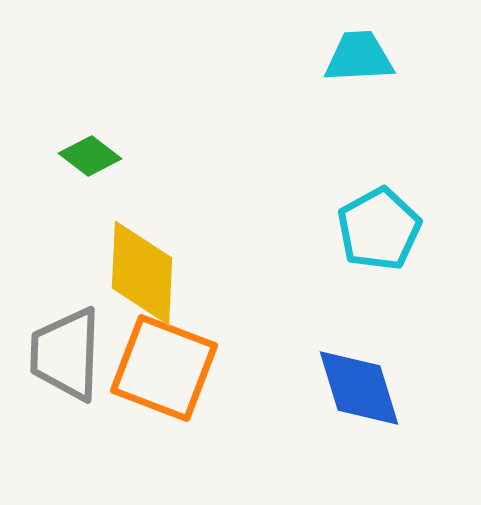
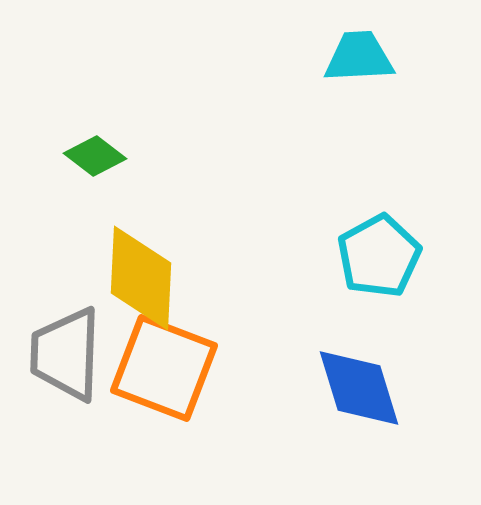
green diamond: moved 5 px right
cyan pentagon: moved 27 px down
yellow diamond: moved 1 px left, 5 px down
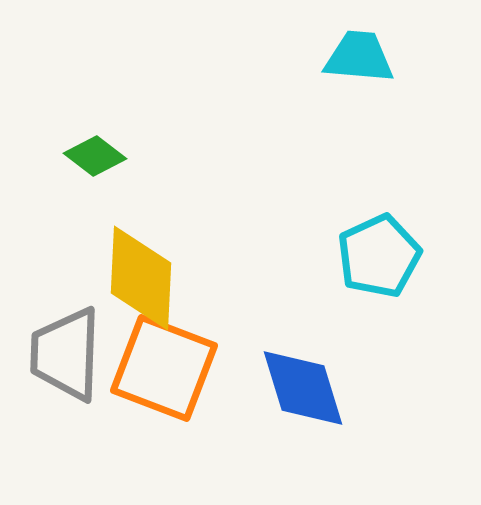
cyan trapezoid: rotated 8 degrees clockwise
cyan pentagon: rotated 4 degrees clockwise
blue diamond: moved 56 px left
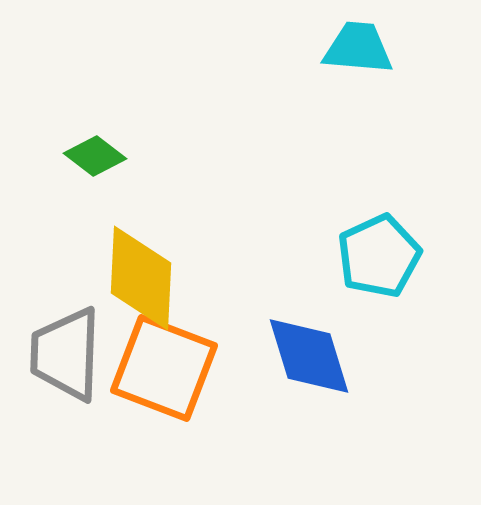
cyan trapezoid: moved 1 px left, 9 px up
blue diamond: moved 6 px right, 32 px up
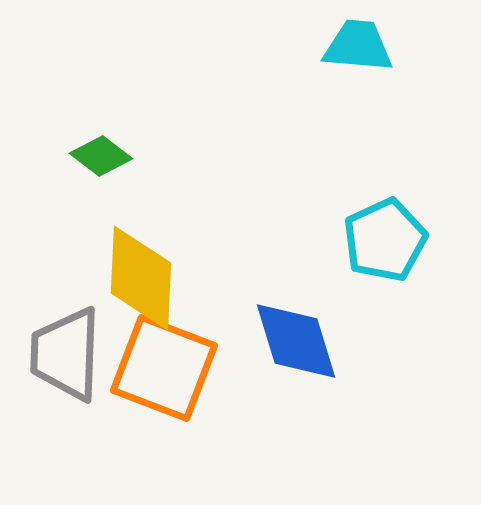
cyan trapezoid: moved 2 px up
green diamond: moved 6 px right
cyan pentagon: moved 6 px right, 16 px up
blue diamond: moved 13 px left, 15 px up
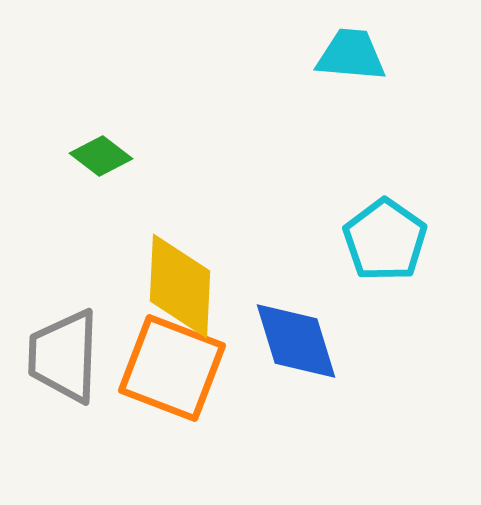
cyan trapezoid: moved 7 px left, 9 px down
cyan pentagon: rotated 12 degrees counterclockwise
yellow diamond: moved 39 px right, 8 px down
gray trapezoid: moved 2 px left, 2 px down
orange square: moved 8 px right
